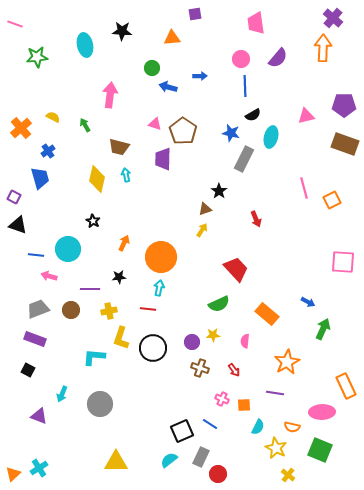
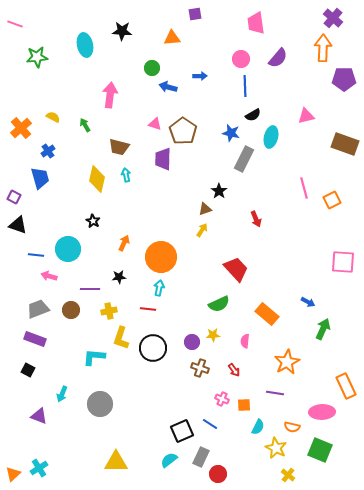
purple pentagon at (344, 105): moved 26 px up
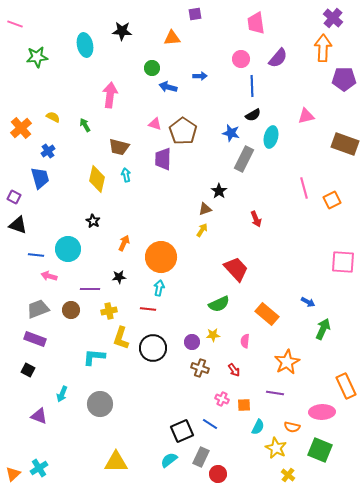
blue line at (245, 86): moved 7 px right
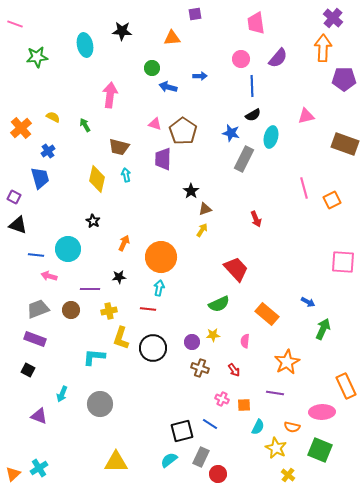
black star at (219, 191): moved 28 px left
black square at (182, 431): rotated 10 degrees clockwise
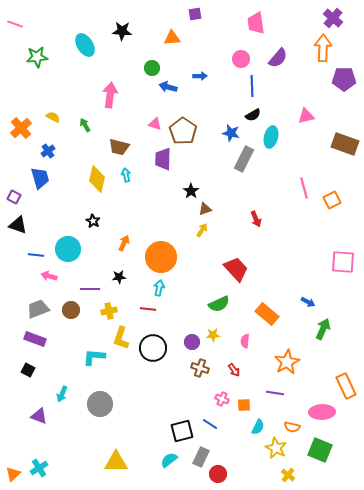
cyan ellipse at (85, 45): rotated 20 degrees counterclockwise
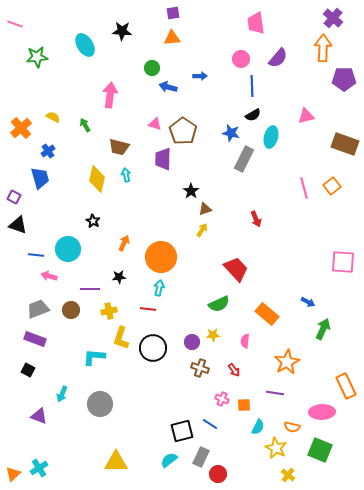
purple square at (195, 14): moved 22 px left, 1 px up
orange square at (332, 200): moved 14 px up; rotated 12 degrees counterclockwise
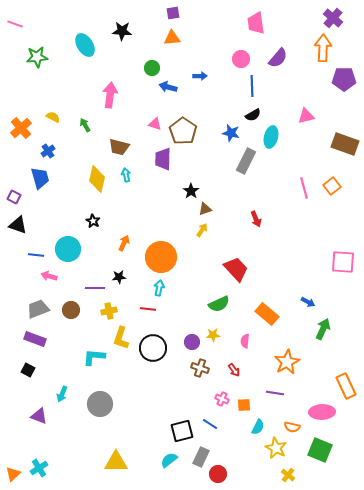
gray rectangle at (244, 159): moved 2 px right, 2 px down
purple line at (90, 289): moved 5 px right, 1 px up
